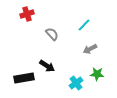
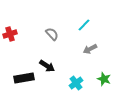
red cross: moved 17 px left, 20 px down
green star: moved 7 px right, 5 px down; rotated 16 degrees clockwise
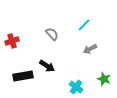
red cross: moved 2 px right, 7 px down
black rectangle: moved 1 px left, 2 px up
cyan cross: moved 4 px down; rotated 16 degrees counterclockwise
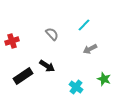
black rectangle: rotated 24 degrees counterclockwise
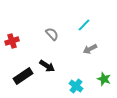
cyan cross: moved 1 px up
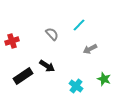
cyan line: moved 5 px left
